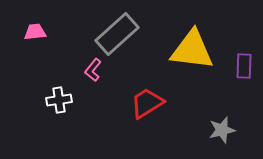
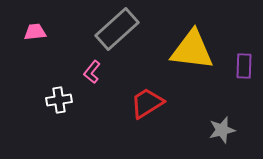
gray rectangle: moved 5 px up
pink L-shape: moved 1 px left, 2 px down
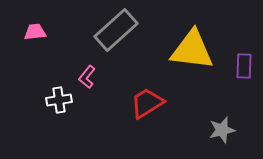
gray rectangle: moved 1 px left, 1 px down
pink L-shape: moved 5 px left, 5 px down
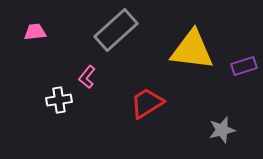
purple rectangle: rotated 70 degrees clockwise
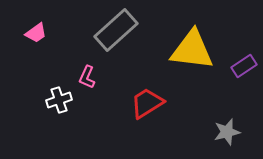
pink trapezoid: moved 1 px right, 1 px down; rotated 150 degrees clockwise
purple rectangle: rotated 15 degrees counterclockwise
pink L-shape: rotated 15 degrees counterclockwise
white cross: rotated 10 degrees counterclockwise
gray star: moved 5 px right, 2 px down
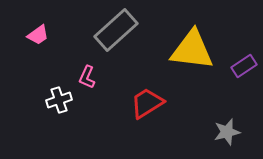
pink trapezoid: moved 2 px right, 2 px down
